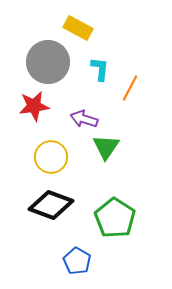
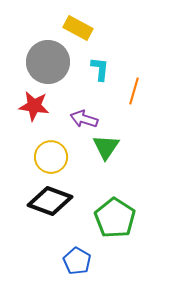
orange line: moved 4 px right, 3 px down; rotated 12 degrees counterclockwise
red star: rotated 16 degrees clockwise
black diamond: moved 1 px left, 4 px up
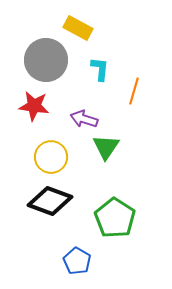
gray circle: moved 2 px left, 2 px up
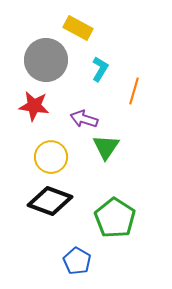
cyan L-shape: rotated 25 degrees clockwise
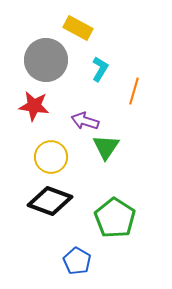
purple arrow: moved 1 px right, 2 px down
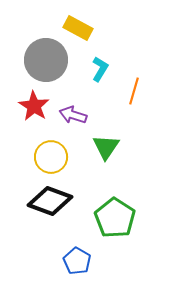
red star: rotated 24 degrees clockwise
purple arrow: moved 12 px left, 6 px up
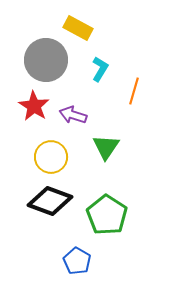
green pentagon: moved 8 px left, 3 px up
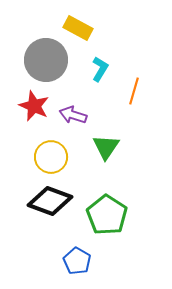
red star: rotated 8 degrees counterclockwise
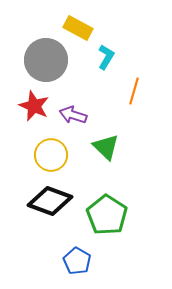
cyan L-shape: moved 6 px right, 12 px up
green triangle: rotated 20 degrees counterclockwise
yellow circle: moved 2 px up
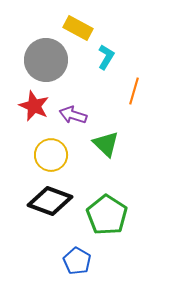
green triangle: moved 3 px up
